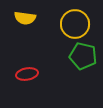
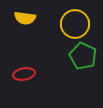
green pentagon: rotated 12 degrees clockwise
red ellipse: moved 3 px left
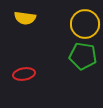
yellow circle: moved 10 px right
green pentagon: rotated 16 degrees counterclockwise
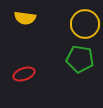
green pentagon: moved 3 px left, 3 px down
red ellipse: rotated 10 degrees counterclockwise
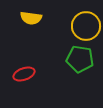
yellow semicircle: moved 6 px right
yellow circle: moved 1 px right, 2 px down
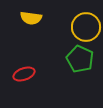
yellow circle: moved 1 px down
green pentagon: rotated 16 degrees clockwise
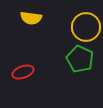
red ellipse: moved 1 px left, 2 px up
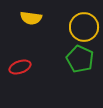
yellow circle: moved 2 px left
red ellipse: moved 3 px left, 5 px up
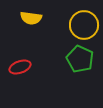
yellow circle: moved 2 px up
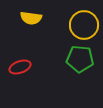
green pentagon: rotated 20 degrees counterclockwise
